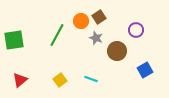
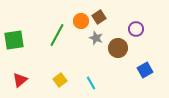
purple circle: moved 1 px up
brown circle: moved 1 px right, 3 px up
cyan line: moved 4 px down; rotated 40 degrees clockwise
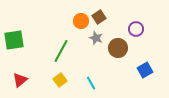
green line: moved 4 px right, 16 px down
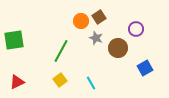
blue square: moved 2 px up
red triangle: moved 3 px left, 2 px down; rotated 14 degrees clockwise
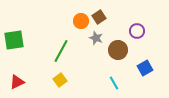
purple circle: moved 1 px right, 2 px down
brown circle: moved 2 px down
cyan line: moved 23 px right
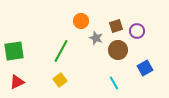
brown square: moved 17 px right, 9 px down; rotated 16 degrees clockwise
green square: moved 11 px down
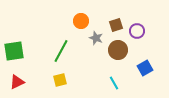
brown square: moved 1 px up
yellow square: rotated 24 degrees clockwise
